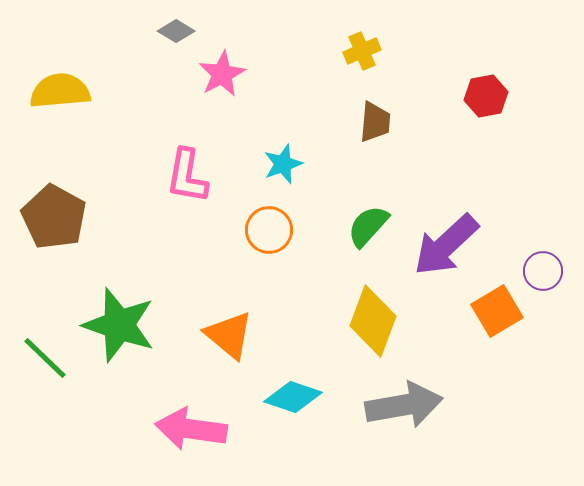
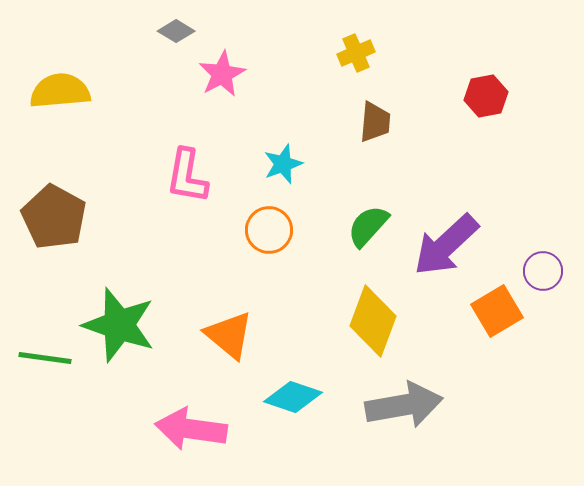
yellow cross: moved 6 px left, 2 px down
green line: rotated 36 degrees counterclockwise
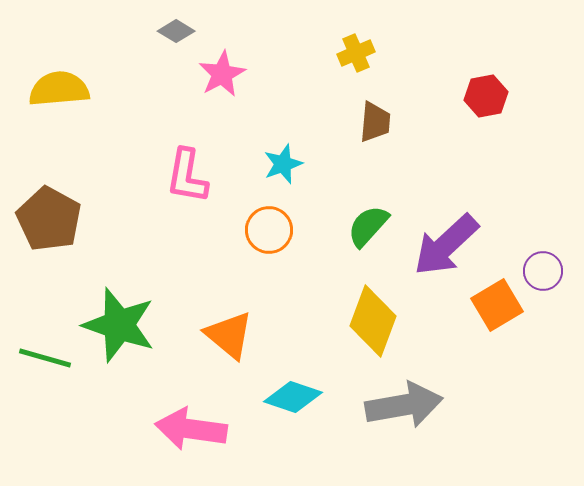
yellow semicircle: moved 1 px left, 2 px up
brown pentagon: moved 5 px left, 2 px down
orange square: moved 6 px up
green line: rotated 8 degrees clockwise
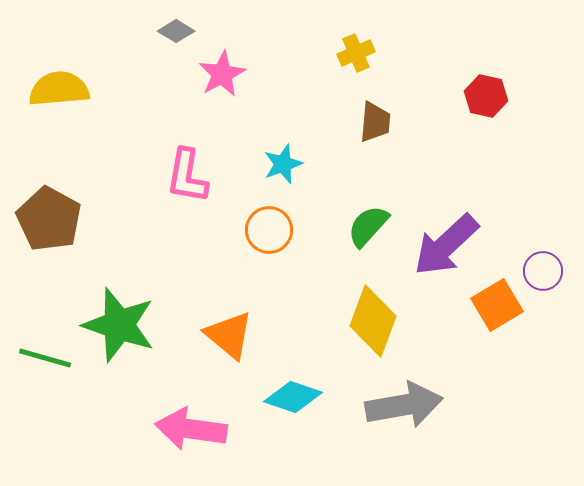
red hexagon: rotated 24 degrees clockwise
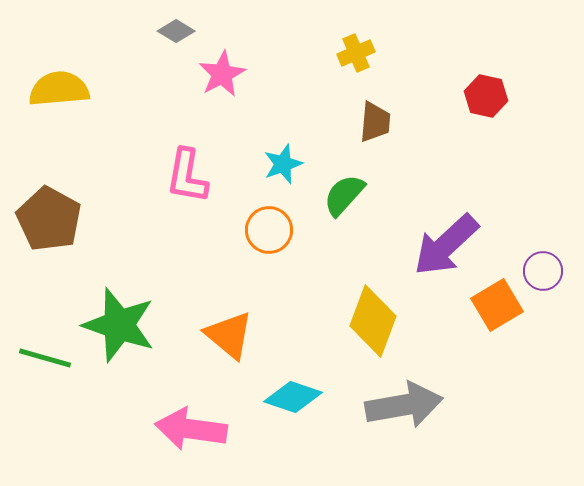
green semicircle: moved 24 px left, 31 px up
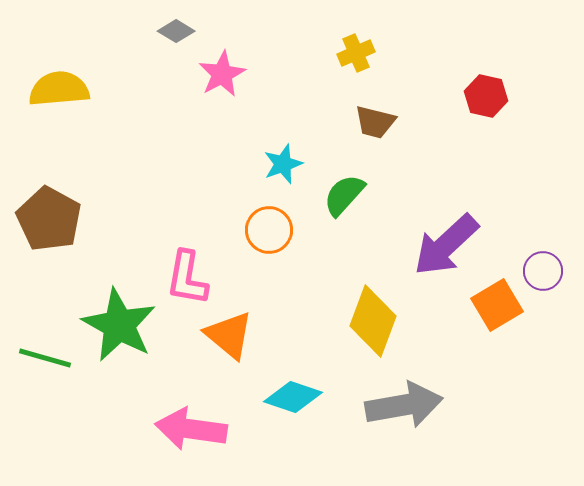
brown trapezoid: rotated 99 degrees clockwise
pink L-shape: moved 102 px down
green star: rotated 10 degrees clockwise
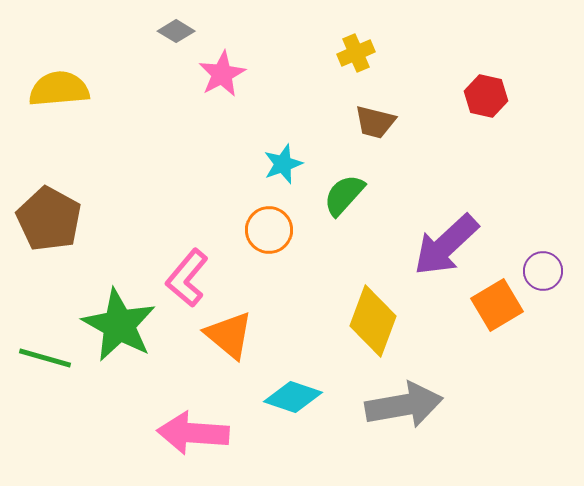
pink L-shape: rotated 30 degrees clockwise
pink arrow: moved 2 px right, 4 px down; rotated 4 degrees counterclockwise
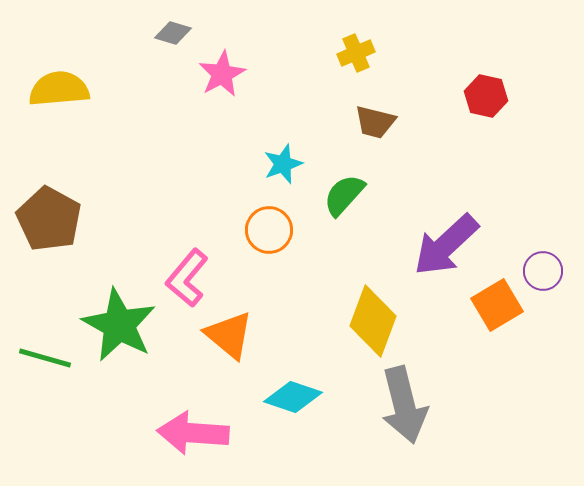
gray diamond: moved 3 px left, 2 px down; rotated 15 degrees counterclockwise
gray arrow: rotated 86 degrees clockwise
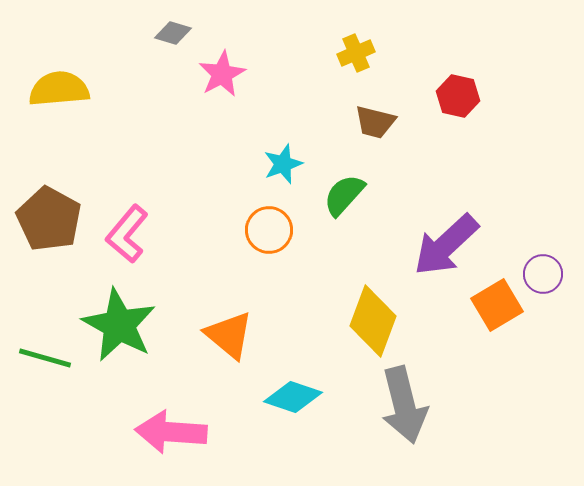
red hexagon: moved 28 px left
purple circle: moved 3 px down
pink L-shape: moved 60 px left, 44 px up
pink arrow: moved 22 px left, 1 px up
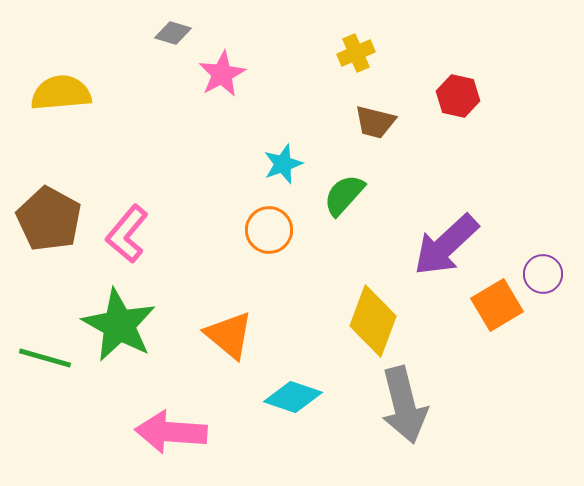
yellow semicircle: moved 2 px right, 4 px down
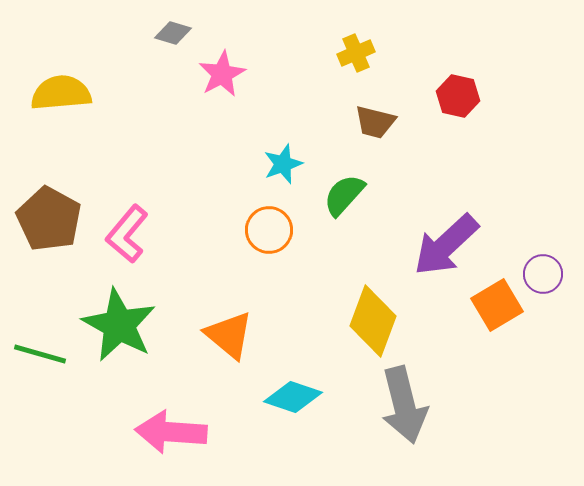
green line: moved 5 px left, 4 px up
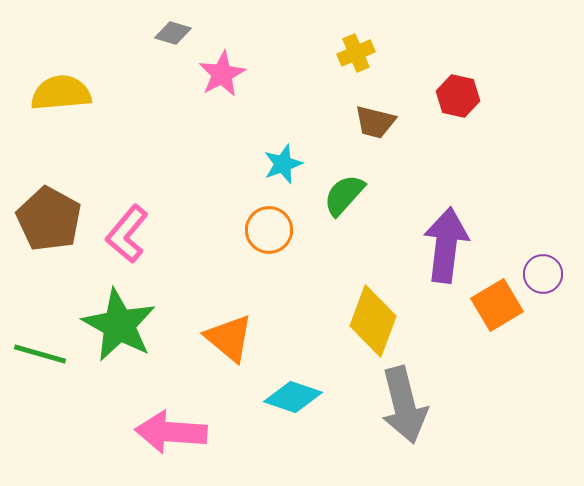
purple arrow: rotated 140 degrees clockwise
orange triangle: moved 3 px down
